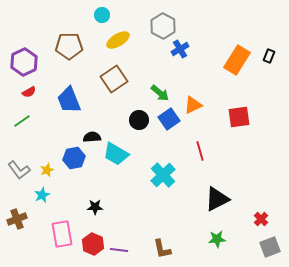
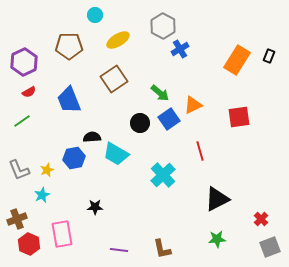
cyan circle: moved 7 px left
black circle: moved 1 px right, 3 px down
gray L-shape: rotated 15 degrees clockwise
red hexagon: moved 64 px left
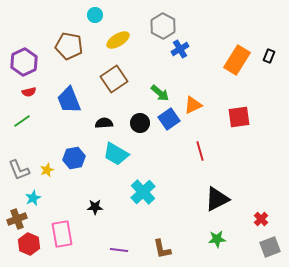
brown pentagon: rotated 12 degrees clockwise
red semicircle: rotated 16 degrees clockwise
black semicircle: moved 12 px right, 14 px up
cyan cross: moved 20 px left, 17 px down
cyan star: moved 9 px left, 3 px down
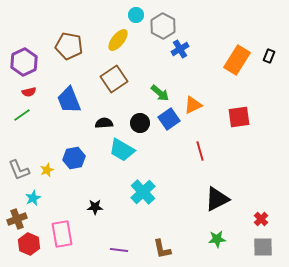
cyan circle: moved 41 px right
yellow ellipse: rotated 20 degrees counterclockwise
green line: moved 6 px up
cyan trapezoid: moved 6 px right, 4 px up
gray square: moved 7 px left; rotated 20 degrees clockwise
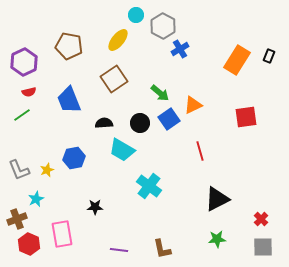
red square: moved 7 px right
cyan cross: moved 6 px right, 6 px up; rotated 10 degrees counterclockwise
cyan star: moved 3 px right, 1 px down
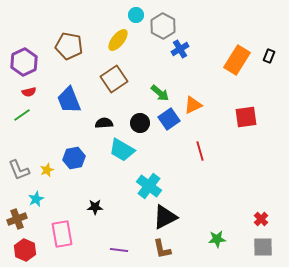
black triangle: moved 52 px left, 18 px down
red hexagon: moved 4 px left, 6 px down
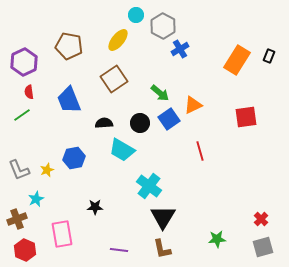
red semicircle: rotated 96 degrees clockwise
black triangle: moved 2 px left; rotated 32 degrees counterclockwise
gray square: rotated 15 degrees counterclockwise
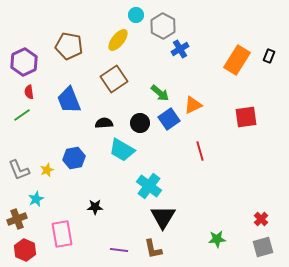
brown L-shape: moved 9 px left
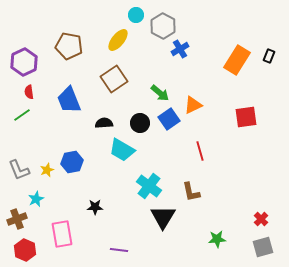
blue hexagon: moved 2 px left, 4 px down
brown L-shape: moved 38 px right, 57 px up
